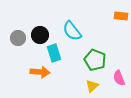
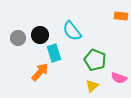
orange arrow: rotated 54 degrees counterclockwise
pink semicircle: rotated 49 degrees counterclockwise
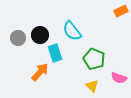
orange rectangle: moved 5 px up; rotated 32 degrees counterclockwise
cyan rectangle: moved 1 px right
green pentagon: moved 1 px left, 1 px up
yellow triangle: rotated 32 degrees counterclockwise
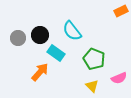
cyan rectangle: moved 1 px right; rotated 36 degrees counterclockwise
pink semicircle: rotated 42 degrees counterclockwise
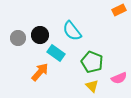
orange rectangle: moved 2 px left, 1 px up
green pentagon: moved 2 px left, 3 px down
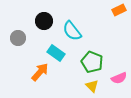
black circle: moved 4 px right, 14 px up
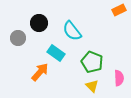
black circle: moved 5 px left, 2 px down
pink semicircle: rotated 70 degrees counterclockwise
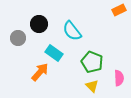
black circle: moved 1 px down
cyan rectangle: moved 2 px left
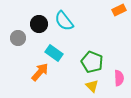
cyan semicircle: moved 8 px left, 10 px up
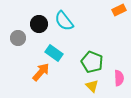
orange arrow: moved 1 px right
